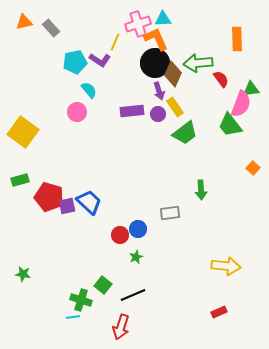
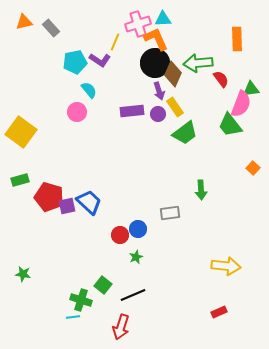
yellow square at (23, 132): moved 2 px left
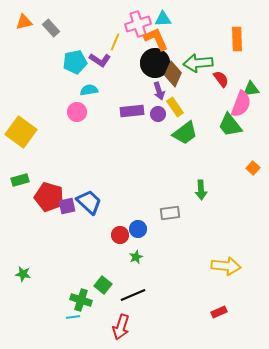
cyan semicircle at (89, 90): rotated 60 degrees counterclockwise
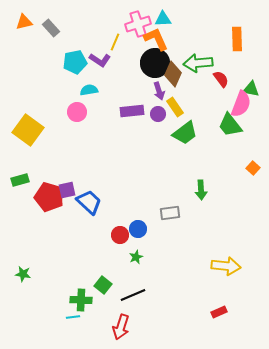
green triangle at (251, 89): rotated 18 degrees clockwise
yellow square at (21, 132): moved 7 px right, 2 px up
purple square at (67, 206): moved 16 px up
green cross at (81, 300): rotated 15 degrees counterclockwise
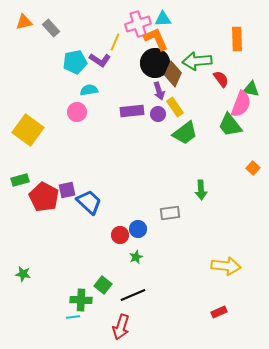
green arrow at (198, 63): moved 1 px left, 2 px up
red pentagon at (49, 197): moved 5 px left; rotated 12 degrees clockwise
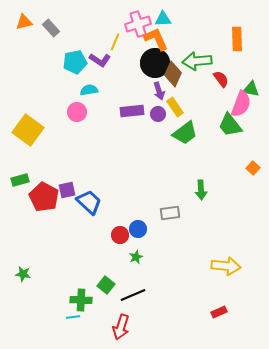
green square at (103, 285): moved 3 px right
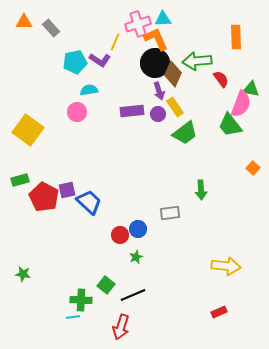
orange triangle at (24, 22): rotated 12 degrees clockwise
orange rectangle at (237, 39): moved 1 px left, 2 px up
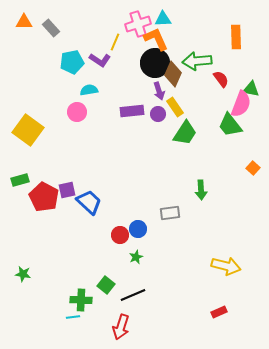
cyan pentagon at (75, 62): moved 3 px left
green trapezoid at (185, 133): rotated 20 degrees counterclockwise
yellow arrow at (226, 266): rotated 8 degrees clockwise
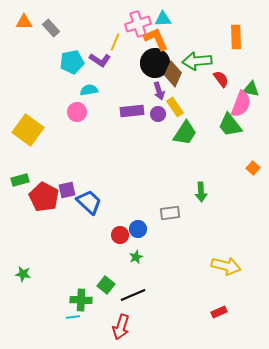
green arrow at (201, 190): moved 2 px down
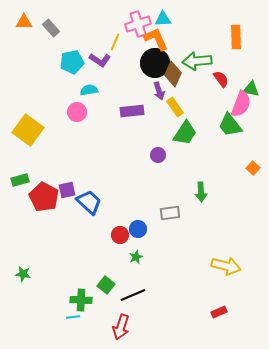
purple circle at (158, 114): moved 41 px down
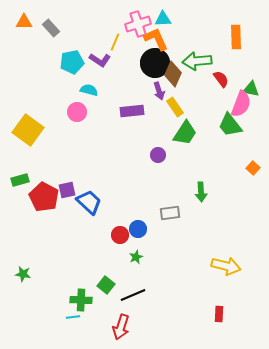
cyan semicircle at (89, 90): rotated 24 degrees clockwise
red rectangle at (219, 312): moved 2 px down; rotated 63 degrees counterclockwise
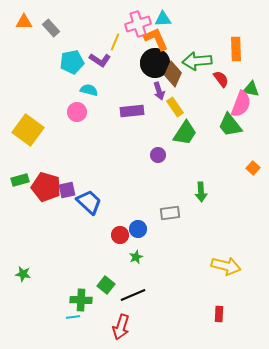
orange rectangle at (236, 37): moved 12 px down
red pentagon at (44, 197): moved 2 px right, 10 px up; rotated 12 degrees counterclockwise
